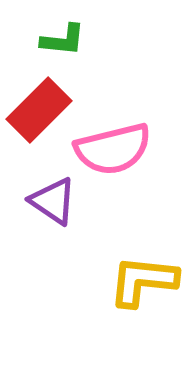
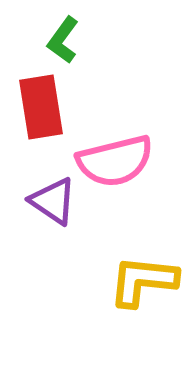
green L-shape: rotated 120 degrees clockwise
red rectangle: moved 2 px right, 3 px up; rotated 54 degrees counterclockwise
pink semicircle: moved 2 px right, 12 px down
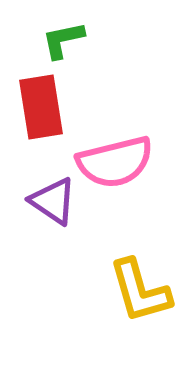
green L-shape: rotated 42 degrees clockwise
pink semicircle: moved 1 px down
yellow L-shape: moved 3 px left, 10 px down; rotated 112 degrees counterclockwise
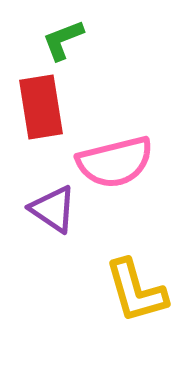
green L-shape: rotated 9 degrees counterclockwise
purple triangle: moved 8 px down
yellow L-shape: moved 4 px left
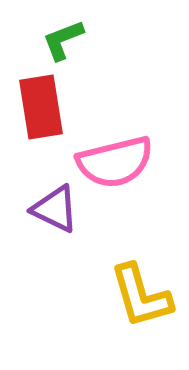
purple triangle: moved 2 px right; rotated 8 degrees counterclockwise
yellow L-shape: moved 5 px right, 5 px down
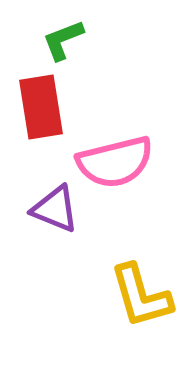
purple triangle: rotated 4 degrees counterclockwise
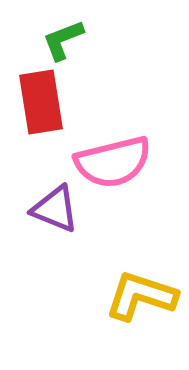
red rectangle: moved 5 px up
pink semicircle: moved 2 px left
yellow L-shape: rotated 124 degrees clockwise
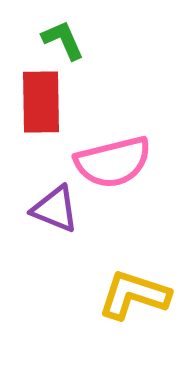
green L-shape: rotated 87 degrees clockwise
red rectangle: rotated 8 degrees clockwise
yellow L-shape: moved 7 px left, 1 px up
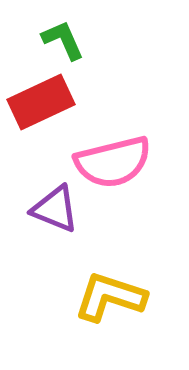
red rectangle: rotated 66 degrees clockwise
yellow L-shape: moved 24 px left, 2 px down
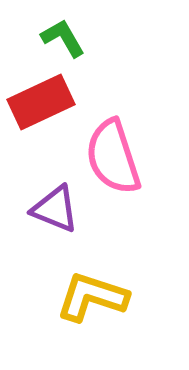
green L-shape: moved 2 px up; rotated 6 degrees counterclockwise
pink semicircle: moved 5 px up; rotated 86 degrees clockwise
yellow L-shape: moved 18 px left
